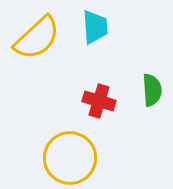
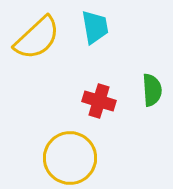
cyan trapezoid: rotated 6 degrees counterclockwise
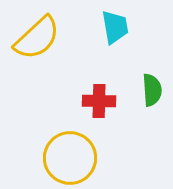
cyan trapezoid: moved 20 px right
red cross: rotated 16 degrees counterclockwise
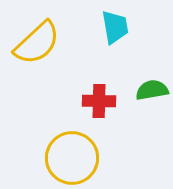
yellow semicircle: moved 5 px down
green semicircle: rotated 96 degrees counterclockwise
yellow circle: moved 2 px right
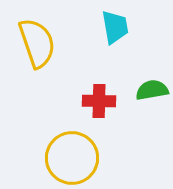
yellow semicircle: rotated 66 degrees counterclockwise
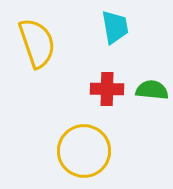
green semicircle: rotated 16 degrees clockwise
red cross: moved 8 px right, 12 px up
yellow circle: moved 12 px right, 7 px up
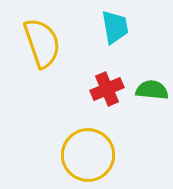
yellow semicircle: moved 5 px right
red cross: rotated 24 degrees counterclockwise
yellow circle: moved 4 px right, 4 px down
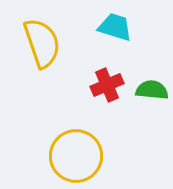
cyan trapezoid: rotated 63 degrees counterclockwise
red cross: moved 4 px up
yellow circle: moved 12 px left, 1 px down
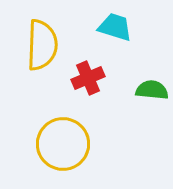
yellow semicircle: moved 2 px down; rotated 21 degrees clockwise
red cross: moved 19 px left, 7 px up
yellow circle: moved 13 px left, 12 px up
